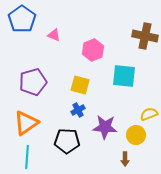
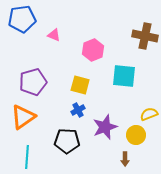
blue pentagon: rotated 28 degrees clockwise
orange triangle: moved 3 px left, 6 px up
purple star: rotated 25 degrees counterclockwise
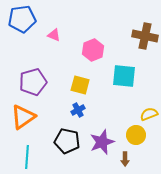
purple star: moved 3 px left, 15 px down
black pentagon: rotated 10 degrees clockwise
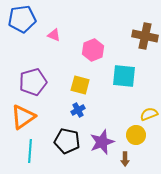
cyan line: moved 3 px right, 6 px up
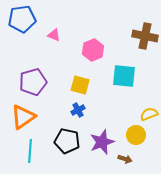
brown arrow: rotated 72 degrees counterclockwise
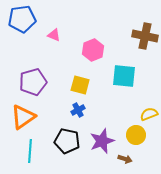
purple star: moved 1 px up
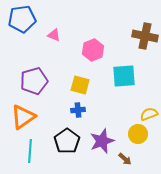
cyan square: rotated 10 degrees counterclockwise
purple pentagon: moved 1 px right, 1 px up
blue cross: rotated 24 degrees clockwise
yellow circle: moved 2 px right, 1 px up
black pentagon: rotated 25 degrees clockwise
brown arrow: rotated 24 degrees clockwise
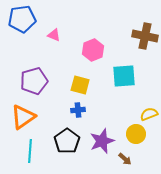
yellow circle: moved 2 px left
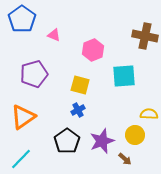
blue pentagon: rotated 28 degrees counterclockwise
purple pentagon: moved 7 px up
blue cross: rotated 24 degrees counterclockwise
yellow semicircle: rotated 24 degrees clockwise
yellow circle: moved 1 px left, 1 px down
cyan line: moved 9 px left, 8 px down; rotated 40 degrees clockwise
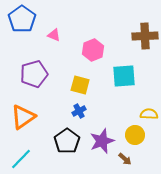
brown cross: rotated 15 degrees counterclockwise
blue cross: moved 1 px right, 1 px down
